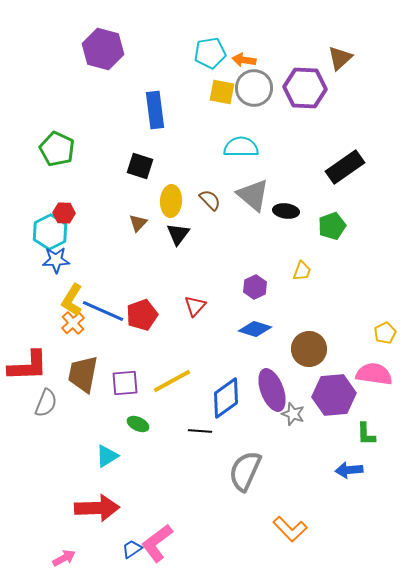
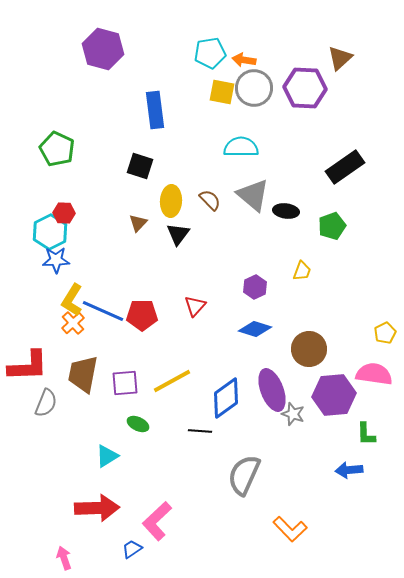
red pentagon at (142, 315): rotated 20 degrees clockwise
gray semicircle at (245, 471): moved 1 px left, 4 px down
pink L-shape at (157, 543): moved 22 px up; rotated 6 degrees counterclockwise
pink arrow at (64, 558): rotated 80 degrees counterclockwise
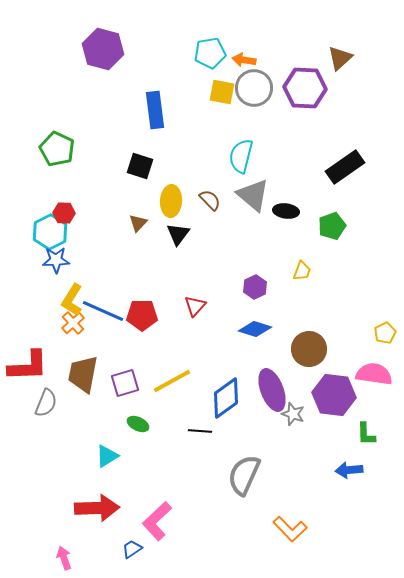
cyan semicircle at (241, 147): moved 9 px down; rotated 76 degrees counterclockwise
purple square at (125, 383): rotated 12 degrees counterclockwise
purple hexagon at (334, 395): rotated 12 degrees clockwise
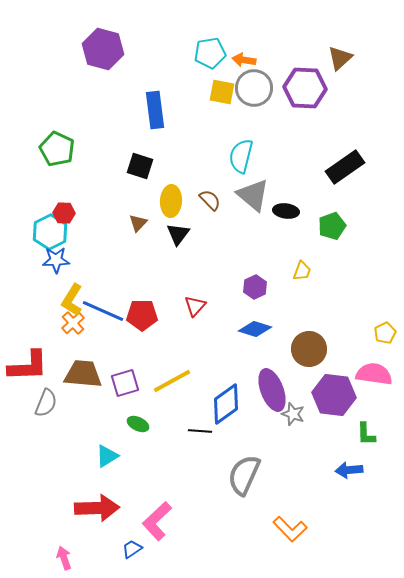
brown trapezoid at (83, 374): rotated 84 degrees clockwise
blue diamond at (226, 398): moved 6 px down
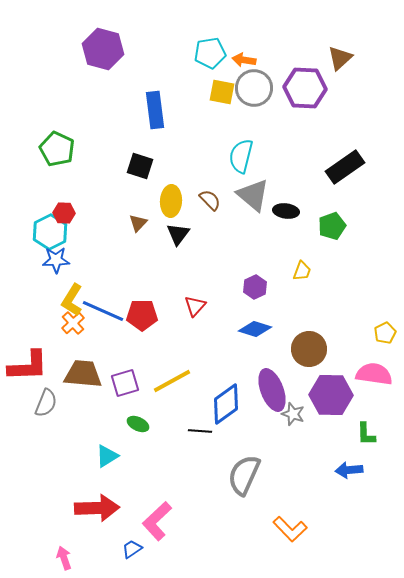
purple hexagon at (334, 395): moved 3 px left; rotated 6 degrees counterclockwise
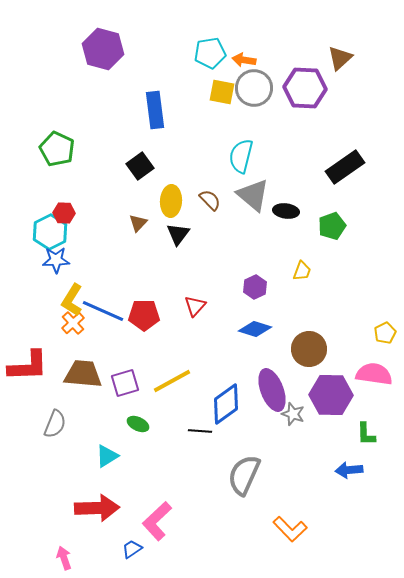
black square at (140, 166): rotated 36 degrees clockwise
red pentagon at (142, 315): moved 2 px right
gray semicircle at (46, 403): moved 9 px right, 21 px down
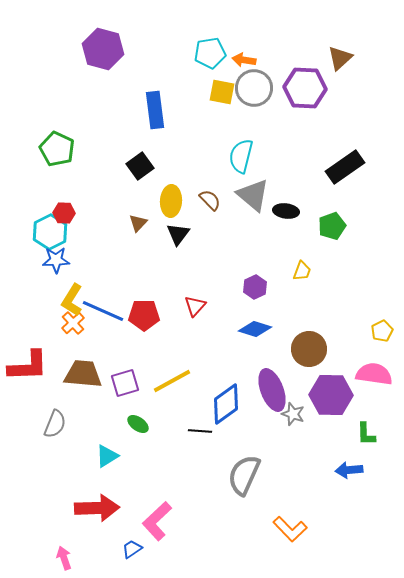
yellow pentagon at (385, 333): moved 3 px left, 2 px up
green ellipse at (138, 424): rotated 10 degrees clockwise
